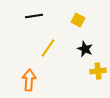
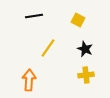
yellow cross: moved 12 px left, 4 px down
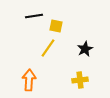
yellow square: moved 22 px left, 6 px down; rotated 16 degrees counterclockwise
black star: rotated 21 degrees clockwise
yellow cross: moved 6 px left, 5 px down
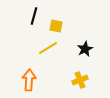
black line: rotated 66 degrees counterclockwise
yellow line: rotated 24 degrees clockwise
yellow cross: rotated 14 degrees counterclockwise
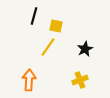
yellow line: moved 1 px up; rotated 24 degrees counterclockwise
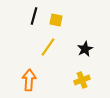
yellow square: moved 6 px up
yellow cross: moved 2 px right
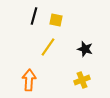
black star: rotated 28 degrees counterclockwise
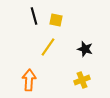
black line: rotated 30 degrees counterclockwise
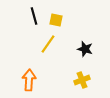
yellow line: moved 3 px up
